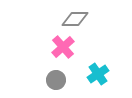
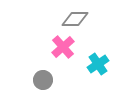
cyan cross: moved 10 px up
gray circle: moved 13 px left
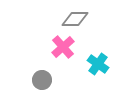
cyan cross: rotated 20 degrees counterclockwise
gray circle: moved 1 px left
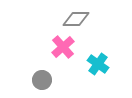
gray diamond: moved 1 px right
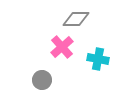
pink cross: moved 1 px left
cyan cross: moved 5 px up; rotated 25 degrees counterclockwise
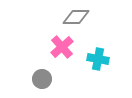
gray diamond: moved 2 px up
gray circle: moved 1 px up
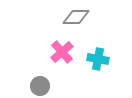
pink cross: moved 5 px down
gray circle: moved 2 px left, 7 px down
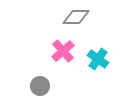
pink cross: moved 1 px right, 1 px up
cyan cross: rotated 25 degrees clockwise
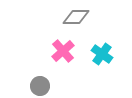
cyan cross: moved 4 px right, 5 px up
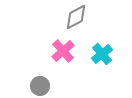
gray diamond: rotated 28 degrees counterclockwise
cyan cross: rotated 15 degrees clockwise
